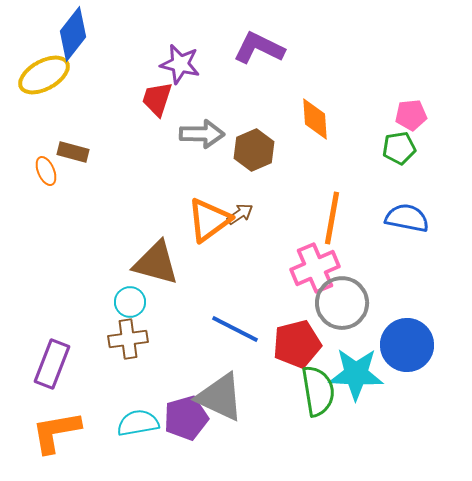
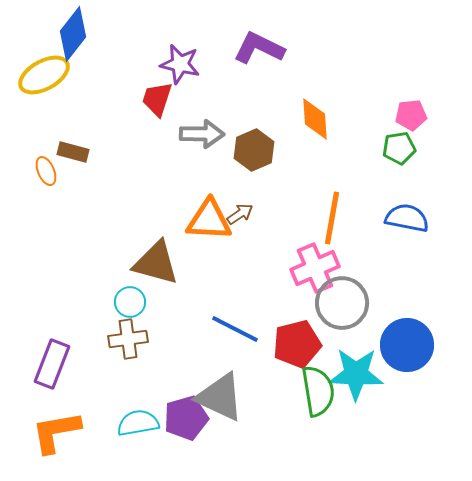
orange triangle: rotated 39 degrees clockwise
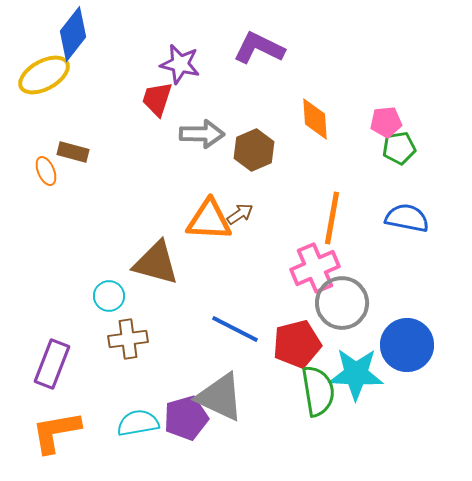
pink pentagon: moved 25 px left, 7 px down
cyan circle: moved 21 px left, 6 px up
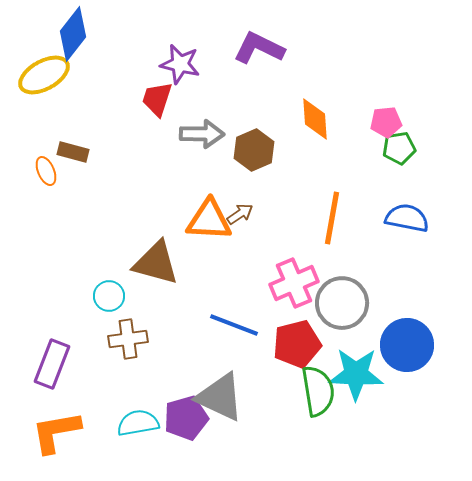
pink cross: moved 21 px left, 15 px down
blue line: moved 1 px left, 4 px up; rotated 6 degrees counterclockwise
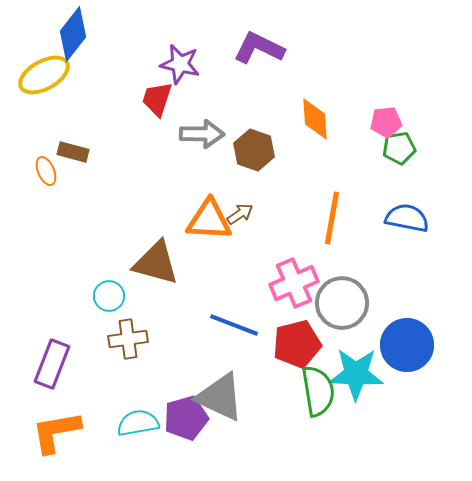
brown hexagon: rotated 18 degrees counterclockwise
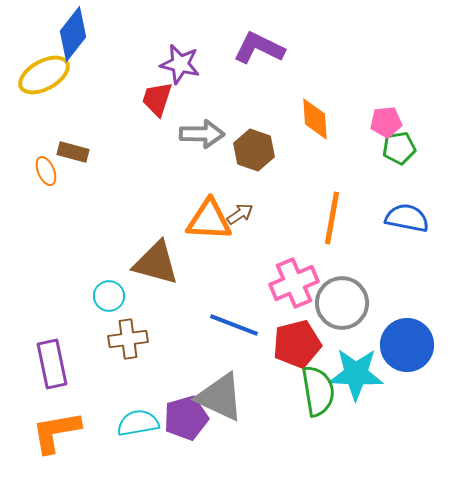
purple rectangle: rotated 33 degrees counterclockwise
